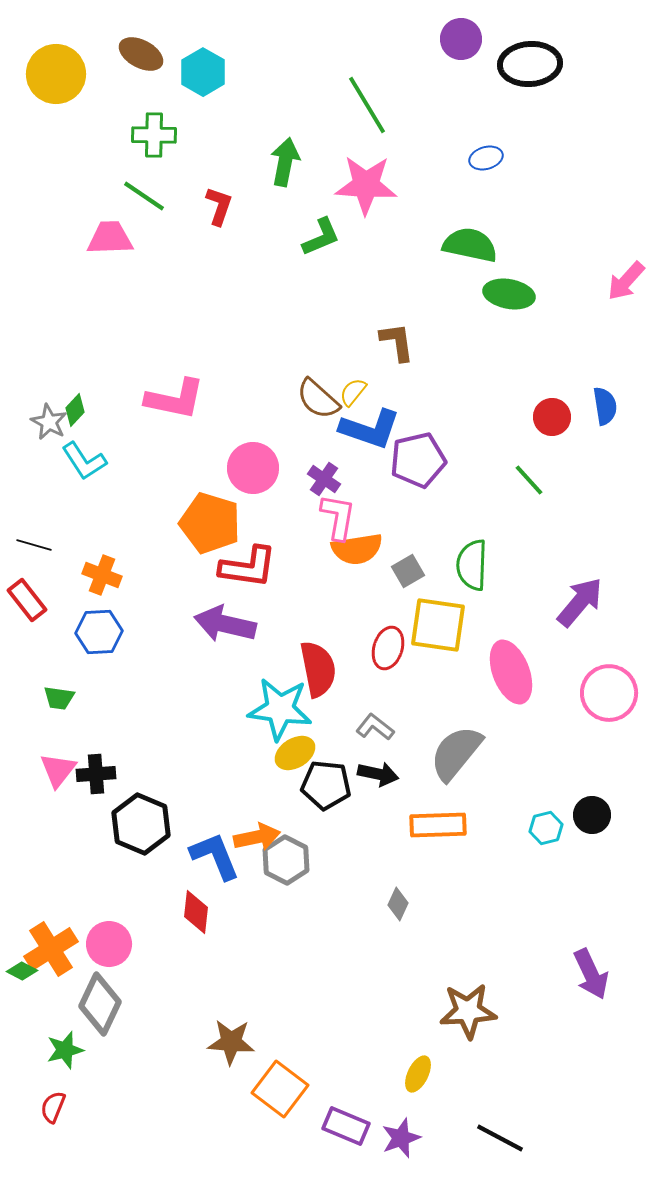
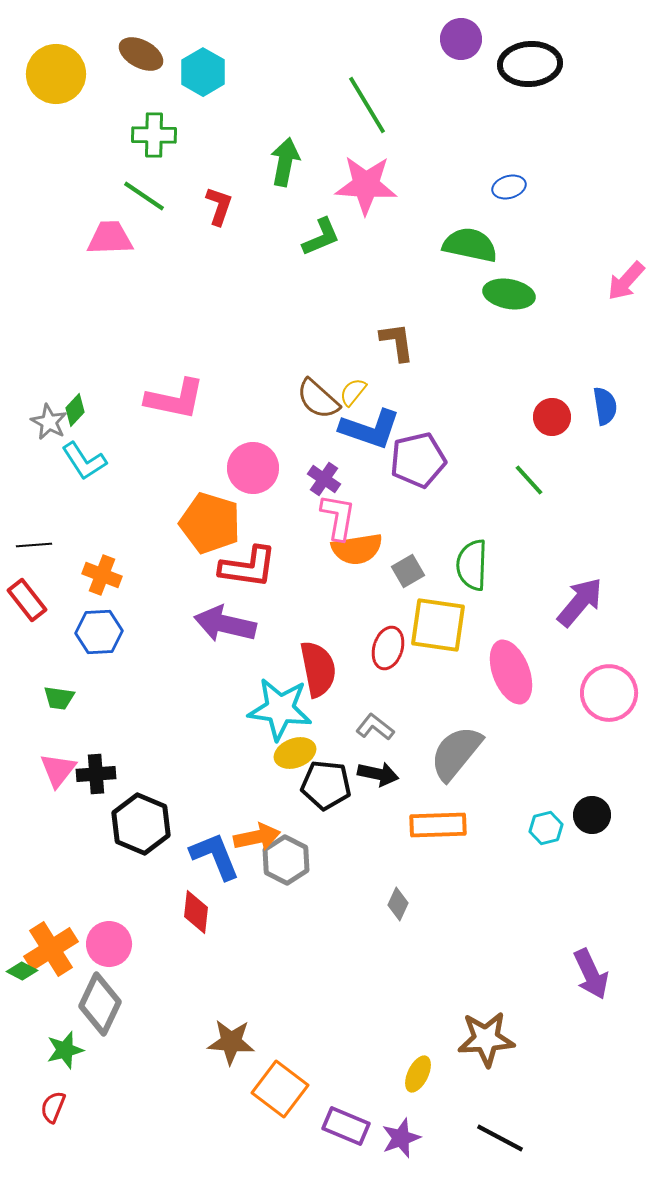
blue ellipse at (486, 158): moved 23 px right, 29 px down
black line at (34, 545): rotated 20 degrees counterclockwise
yellow ellipse at (295, 753): rotated 12 degrees clockwise
brown star at (468, 1011): moved 18 px right, 28 px down
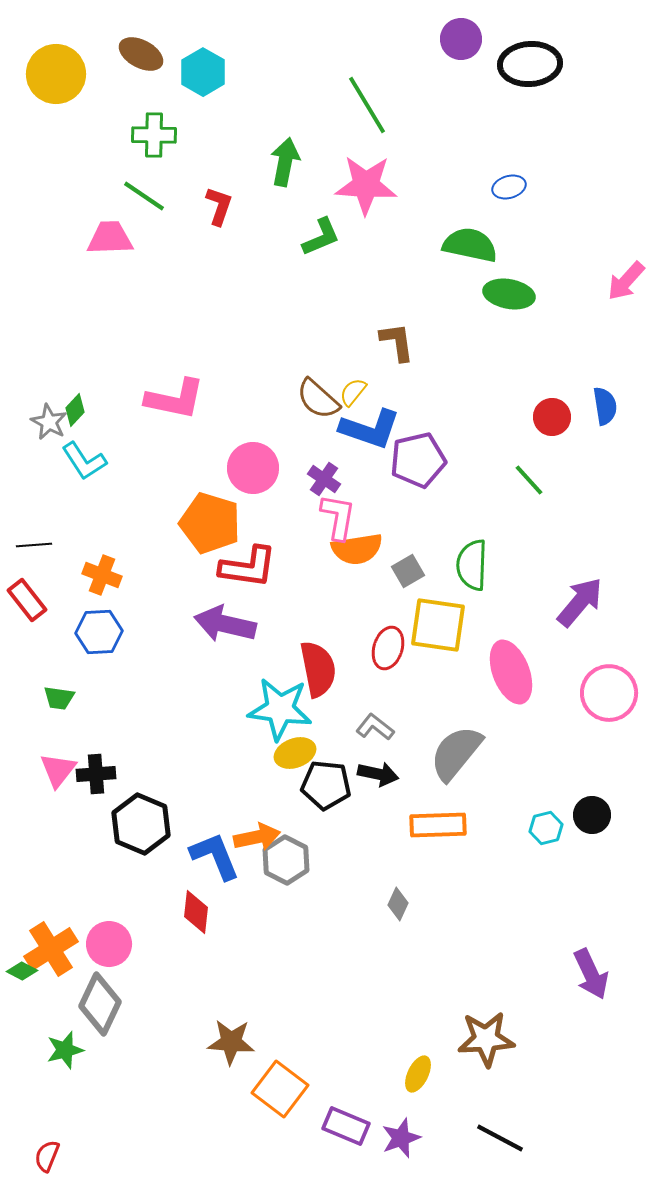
red semicircle at (53, 1107): moved 6 px left, 49 px down
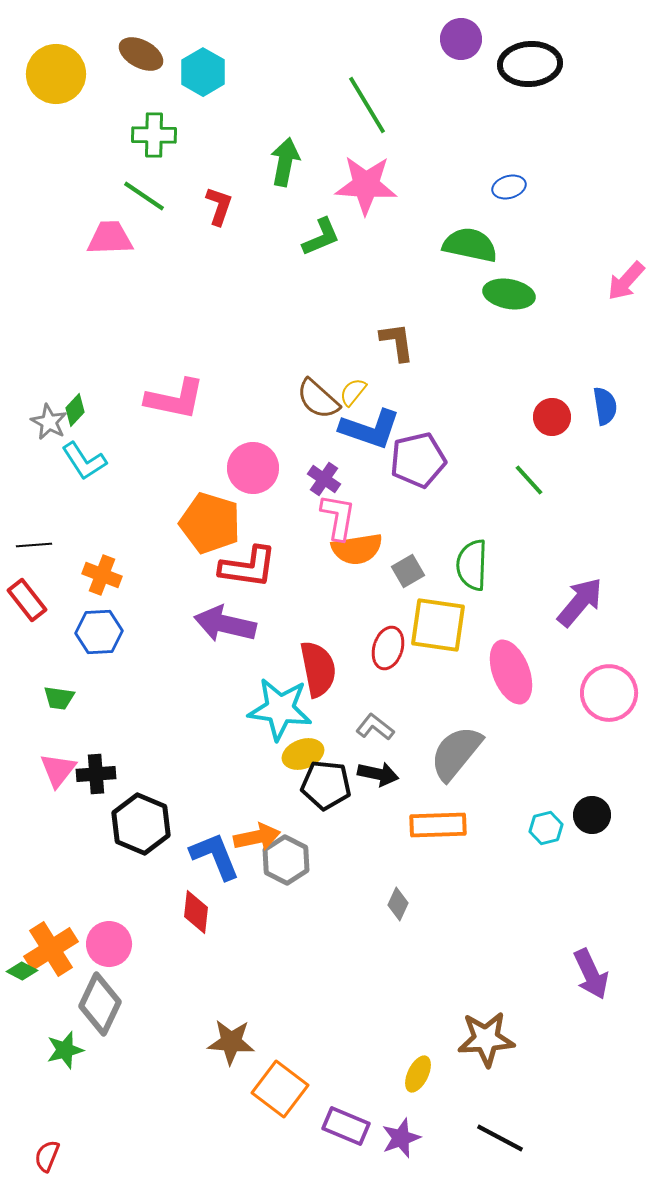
yellow ellipse at (295, 753): moved 8 px right, 1 px down
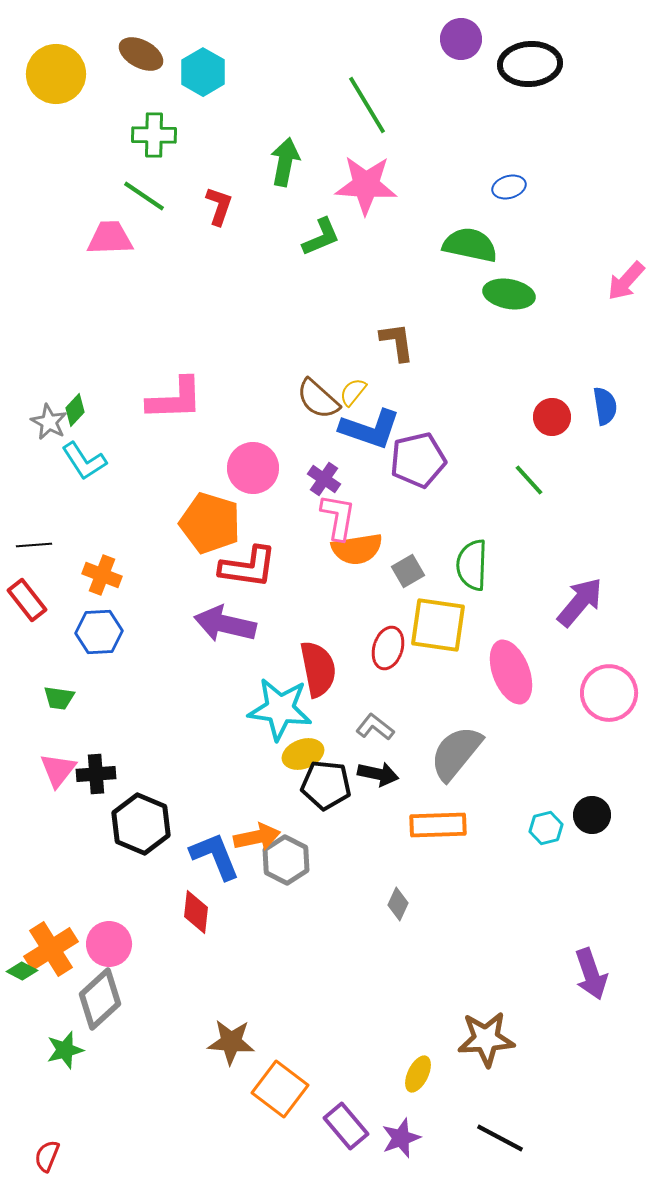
pink L-shape at (175, 399): rotated 14 degrees counterclockwise
purple arrow at (591, 974): rotated 6 degrees clockwise
gray diamond at (100, 1004): moved 5 px up; rotated 22 degrees clockwise
purple rectangle at (346, 1126): rotated 27 degrees clockwise
